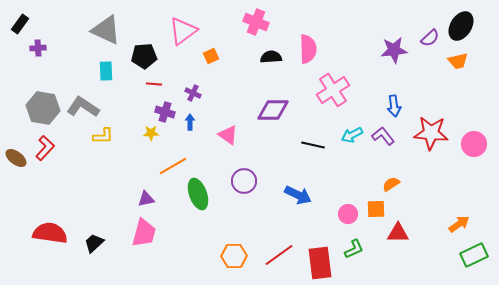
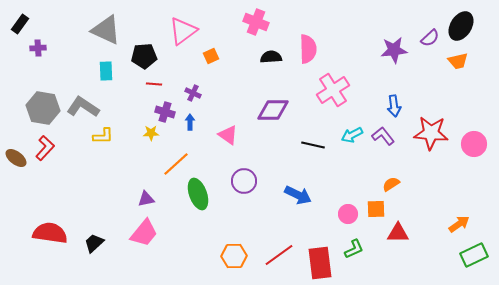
orange line at (173, 166): moved 3 px right, 2 px up; rotated 12 degrees counterclockwise
pink trapezoid at (144, 233): rotated 24 degrees clockwise
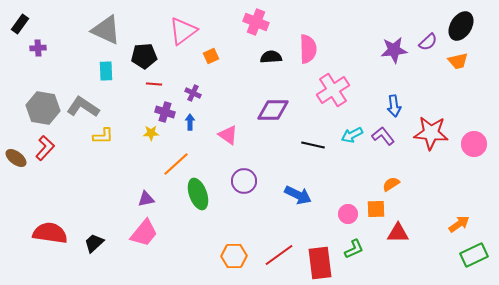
purple semicircle at (430, 38): moved 2 px left, 4 px down
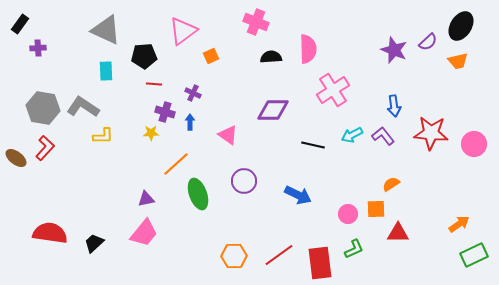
purple star at (394, 50): rotated 28 degrees clockwise
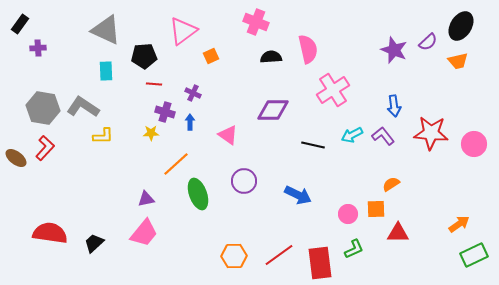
pink semicircle at (308, 49): rotated 12 degrees counterclockwise
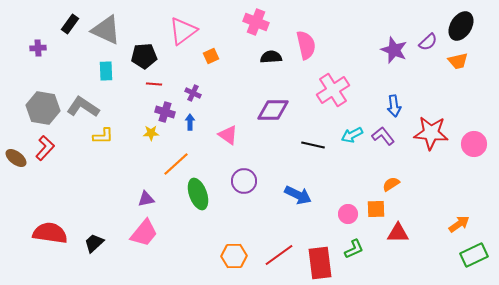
black rectangle at (20, 24): moved 50 px right
pink semicircle at (308, 49): moved 2 px left, 4 px up
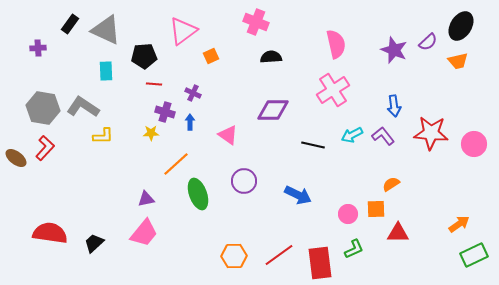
pink semicircle at (306, 45): moved 30 px right, 1 px up
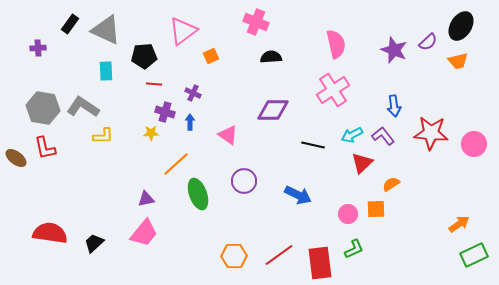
red L-shape at (45, 148): rotated 125 degrees clockwise
red triangle at (398, 233): moved 36 px left, 70 px up; rotated 45 degrees counterclockwise
